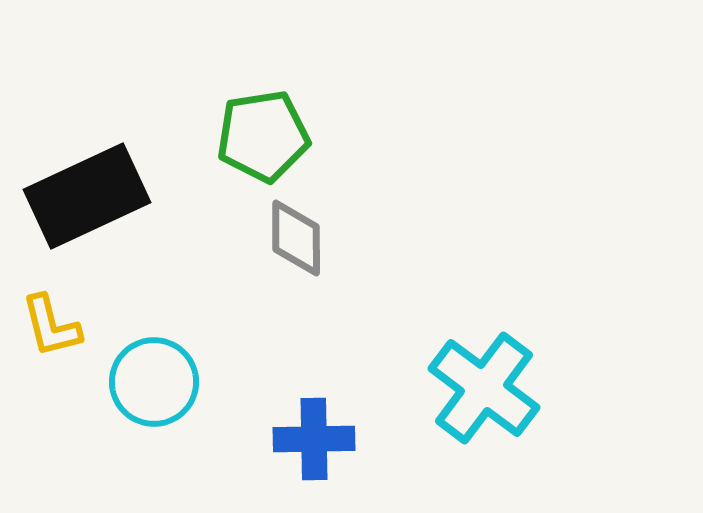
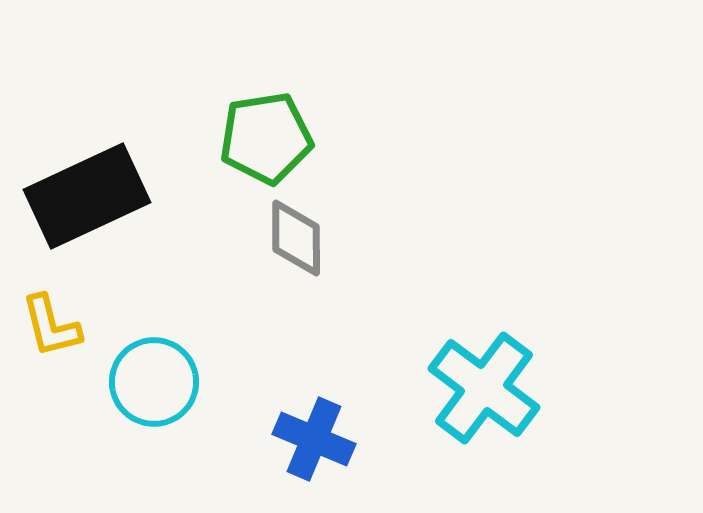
green pentagon: moved 3 px right, 2 px down
blue cross: rotated 24 degrees clockwise
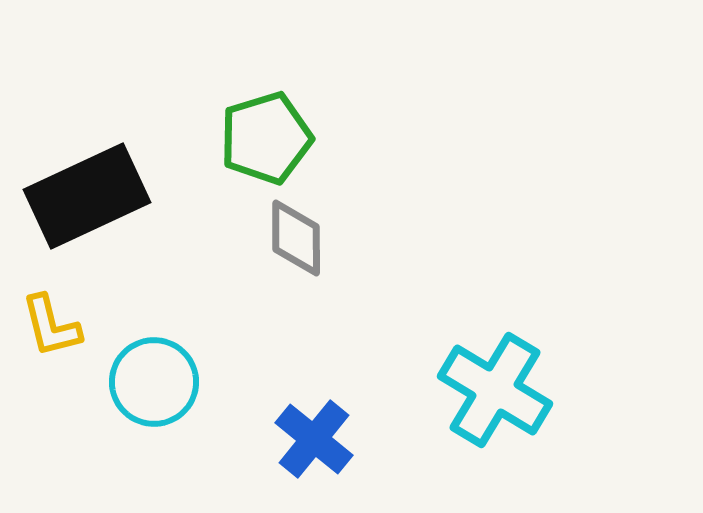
green pentagon: rotated 8 degrees counterclockwise
cyan cross: moved 11 px right, 2 px down; rotated 6 degrees counterclockwise
blue cross: rotated 16 degrees clockwise
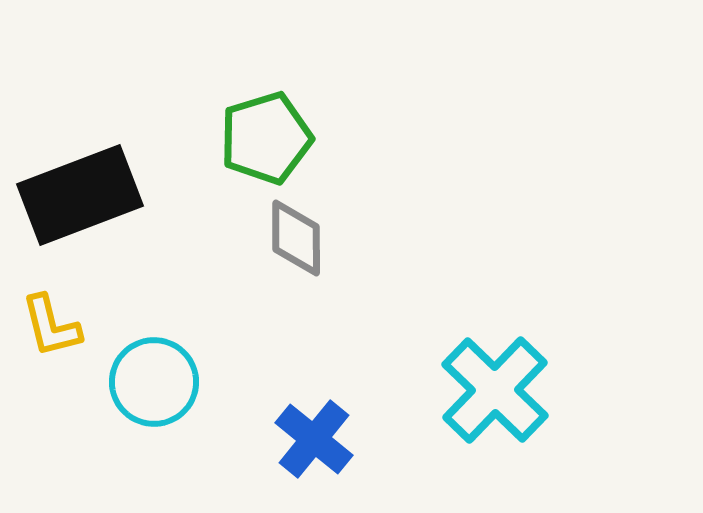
black rectangle: moved 7 px left, 1 px up; rotated 4 degrees clockwise
cyan cross: rotated 13 degrees clockwise
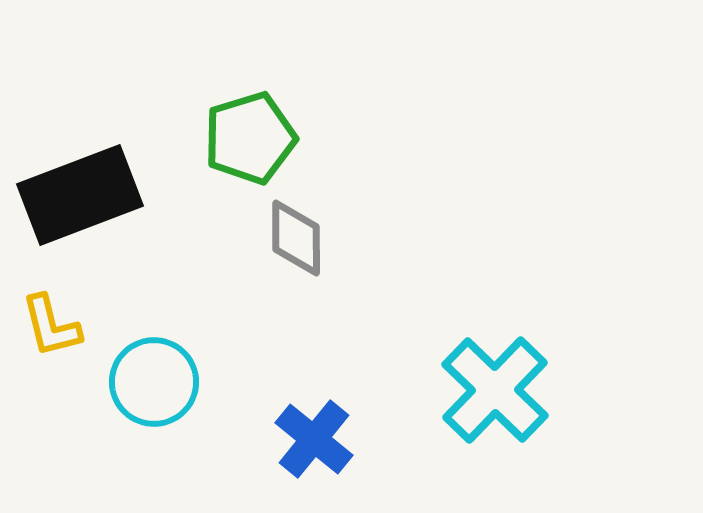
green pentagon: moved 16 px left
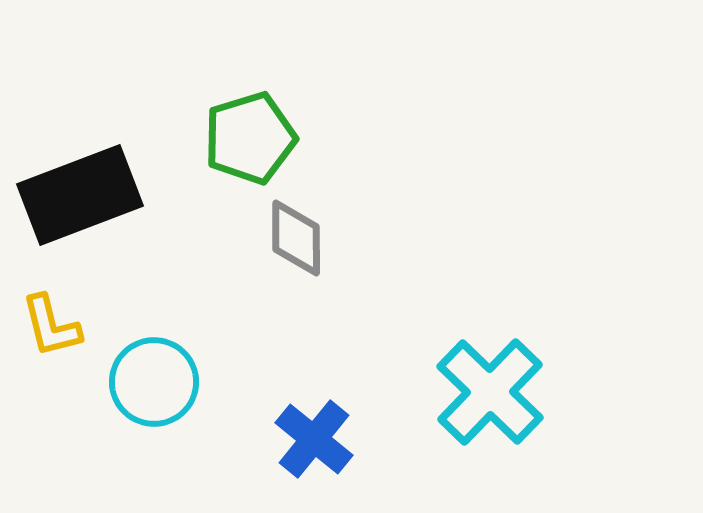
cyan cross: moved 5 px left, 2 px down
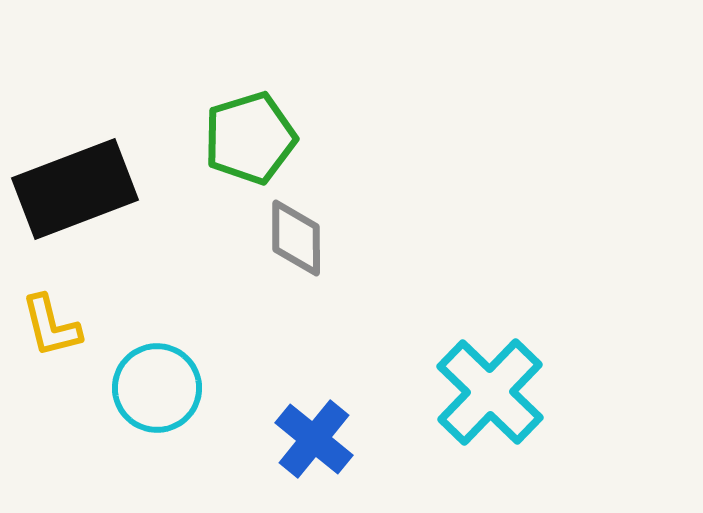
black rectangle: moved 5 px left, 6 px up
cyan circle: moved 3 px right, 6 px down
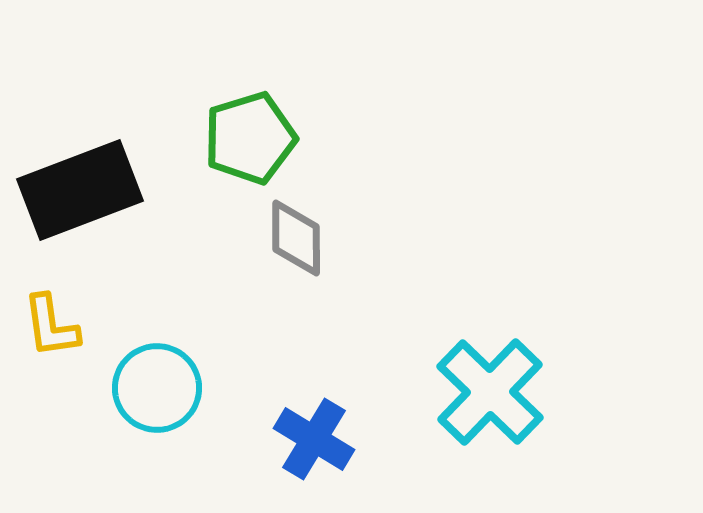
black rectangle: moved 5 px right, 1 px down
yellow L-shape: rotated 6 degrees clockwise
blue cross: rotated 8 degrees counterclockwise
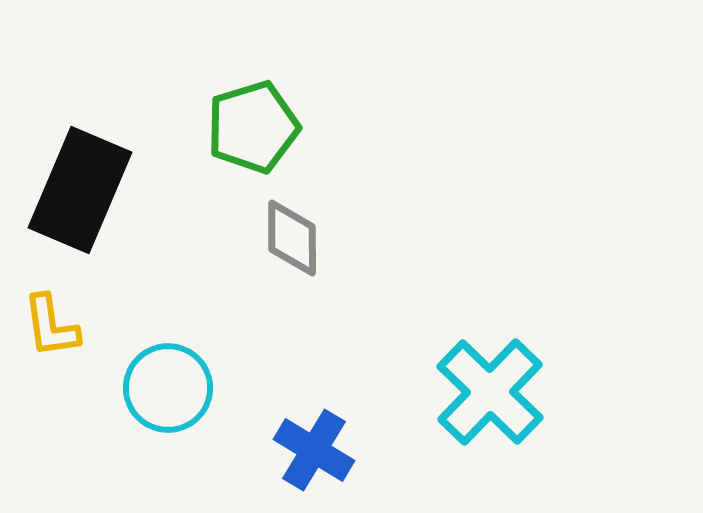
green pentagon: moved 3 px right, 11 px up
black rectangle: rotated 46 degrees counterclockwise
gray diamond: moved 4 px left
cyan circle: moved 11 px right
blue cross: moved 11 px down
